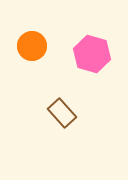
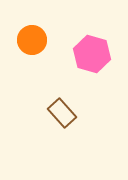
orange circle: moved 6 px up
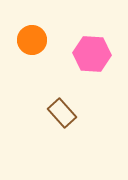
pink hexagon: rotated 12 degrees counterclockwise
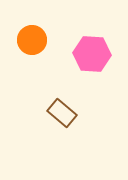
brown rectangle: rotated 8 degrees counterclockwise
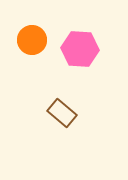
pink hexagon: moved 12 px left, 5 px up
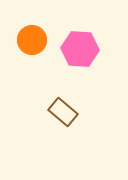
brown rectangle: moved 1 px right, 1 px up
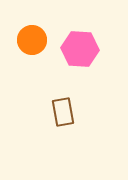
brown rectangle: rotated 40 degrees clockwise
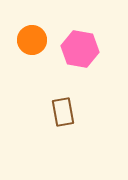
pink hexagon: rotated 6 degrees clockwise
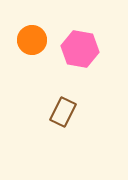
brown rectangle: rotated 36 degrees clockwise
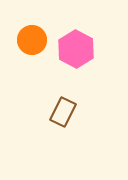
pink hexagon: moved 4 px left; rotated 18 degrees clockwise
